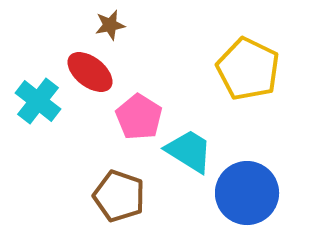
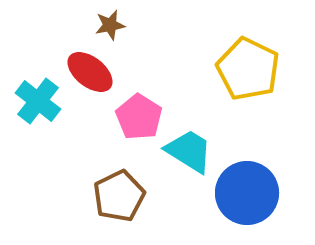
brown pentagon: rotated 27 degrees clockwise
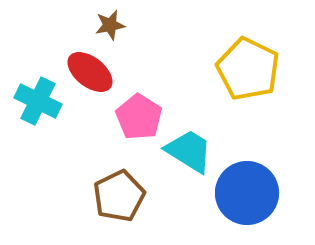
cyan cross: rotated 12 degrees counterclockwise
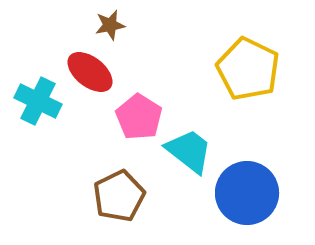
cyan trapezoid: rotated 6 degrees clockwise
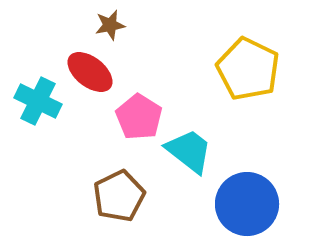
blue circle: moved 11 px down
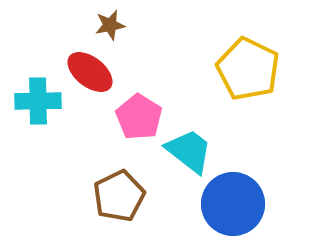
cyan cross: rotated 27 degrees counterclockwise
blue circle: moved 14 px left
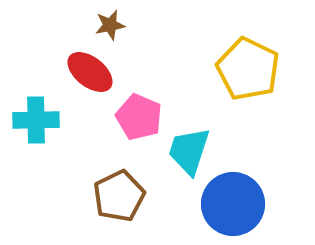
cyan cross: moved 2 px left, 19 px down
pink pentagon: rotated 9 degrees counterclockwise
cyan trapezoid: rotated 110 degrees counterclockwise
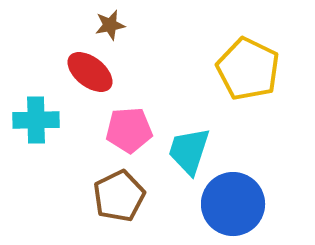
pink pentagon: moved 10 px left, 13 px down; rotated 27 degrees counterclockwise
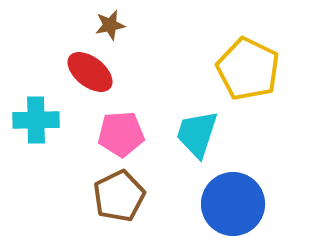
pink pentagon: moved 8 px left, 4 px down
cyan trapezoid: moved 8 px right, 17 px up
